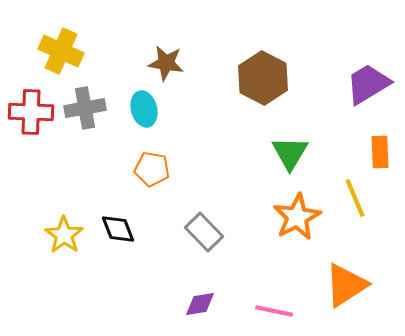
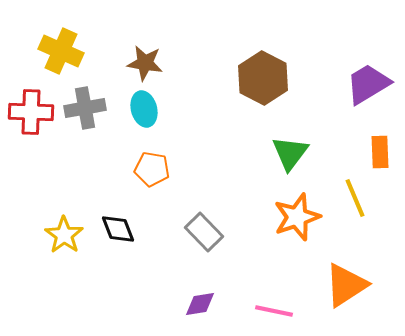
brown star: moved 21 px left
green triangle: rotated 6 degrees clockwise
orange star: rotated 9 degrees clockwise
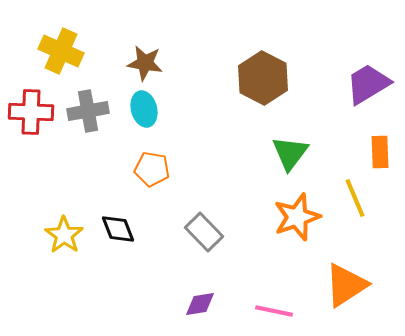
gray cross: moved 3 px right, 3 px down
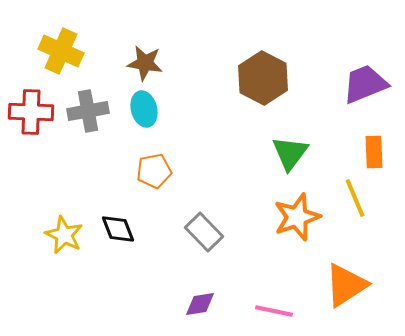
purple trapezoid: moved 3 px left; rotated 9 degrees clockwise
orange rectangle: moved 6 px left
orange pentagon: moved 2 px right, 2 px down; rotated 20 degrees counterclockwise
yellow star: rotated 9 degrees counterclockwise
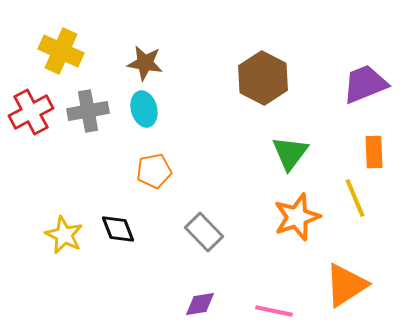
red cross: rotated 30 degrees counterclockwise
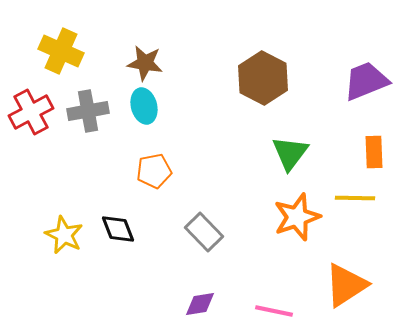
purple trapezoid: moved 1 px right, 3 px up
cyan ellipse: moved 3 px up
yellow line: rotated 66 degrees counterclockwise
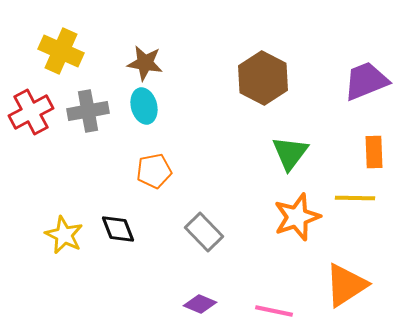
purple diamond: rotated 32 degrees clockwise
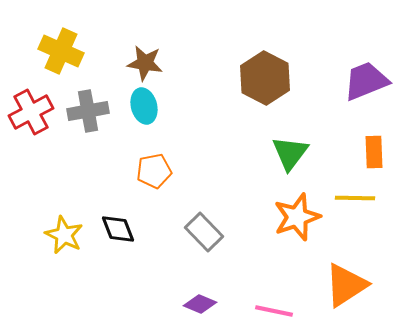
brown hexagon: moved 2 px right
